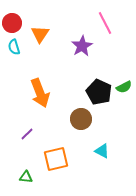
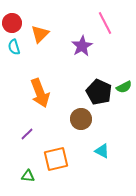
orange triangle: rotated 12 degrees clockwise
green triangle: moved 2 px right, 1 px up
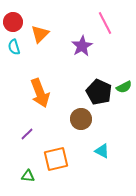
red circle: moved 1 px right, 1 px up
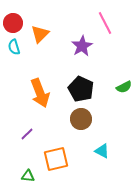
red circle: moved 1 px down
black pentagon: moved 18 px left, 3 px up
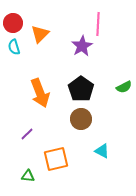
pink line: moved 7 px left, 1 px down; rotated 30 degrees clockwise
black pentagon: rotated 10 degrees clockwise
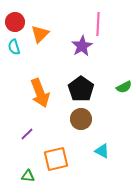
red circle: moved 2 px right, 1 px up
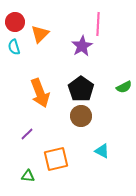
brown circle: moved 3 px up
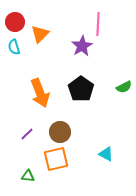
brown circle: moved 21 px left, 16 px down
cyan triangle: moved 4 px right, 3 px down
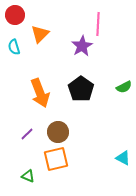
red circle: moved 7 px up
brown circle: moved 2 px left
cyan triangle: moved 17 px right, 4 px down
green triangle: rotated 16 degrees clockwise
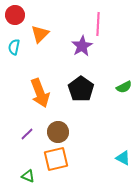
cyan semicircle: rotated 28 degrees clockwise
